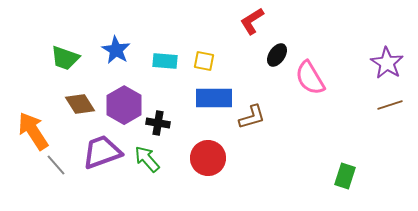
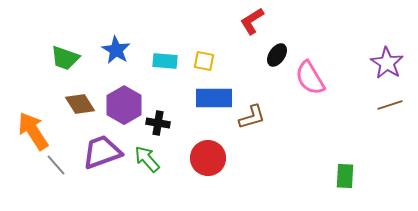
green rectangle: rotated 15 degrees counterclockwise
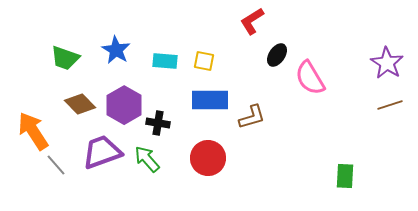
blue rectangle: moved 4 px left, 2 px down
brown diamond: rotated 12 degrees counterclockwise
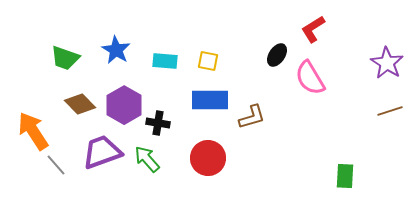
red L-shape: moved 61 px right, 8 px down
yellow square: moved 4 px right
brown line: moved 6 px down
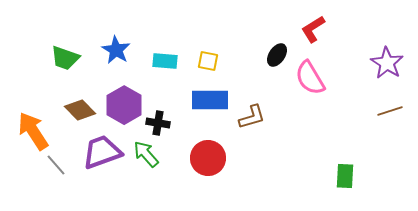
brown diamond: moved 6 px down
green arrow: moved 1 px left, 5 px up
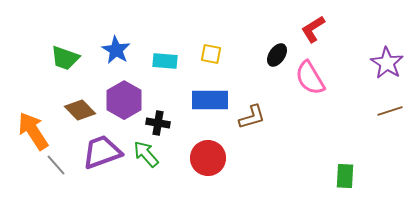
yellow square: moved 3 px right, 7 px up
purple hexagon: moved 5 px up
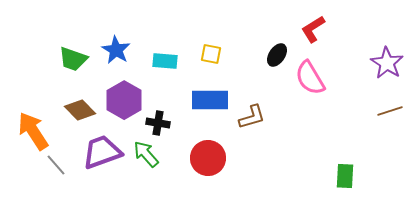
green trapezoid: moved 8 px right, 1 px down
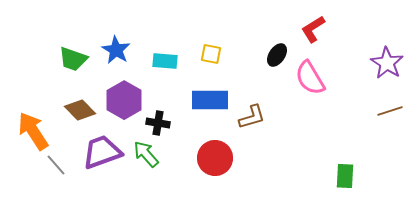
red circle: moved 7 px right
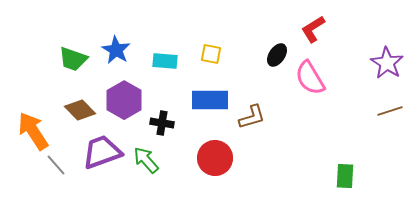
black cross: moved 4 px right
green arrow: moved 6 px down
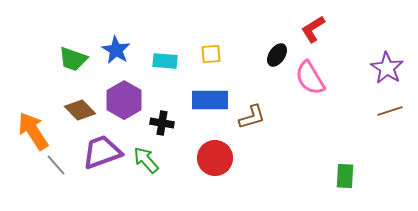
yellow square: rotated 15 degrees counterclockwise
purple star: moved 5 px down
